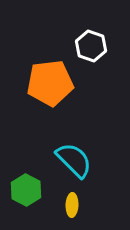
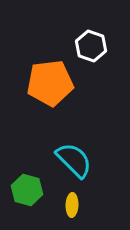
green hexagon: moved 1 px right; rotated 12 degrees counterclockwise
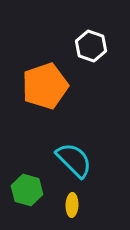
orange pentagon: moved 5 px left, 3 px down; rotated 12 degrees counterclockwise
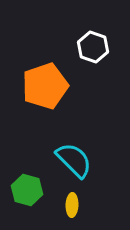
white hexagon: moved 2 px right, 1 px down
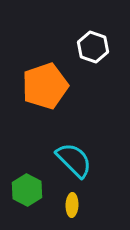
green hexagon: rotated 12 degrees clockwise
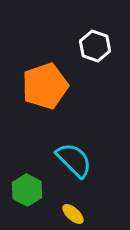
white hexagon: moved 2 px right, 1 px up
yellow ellipse: moved 1 px right, 9 px down; rotated 50 degrees counterclockwise
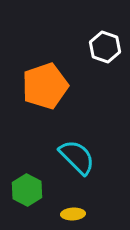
white hexagon: moved 10 px right, 1 px down
cyan semicircle: moved 3 px right, 3 px up
yellow ellipse: rotated 45 degrees counterclockwise
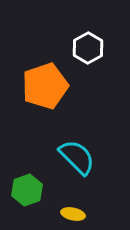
white hexagon: moved 17 px left, 1 px down; rotated 12 degrees clockwise
green hexagon: rotated 12 degrees clockwise
yellow ellipse: rotated 15 degrees clockwise
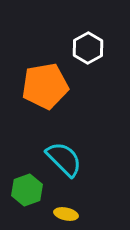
orange pentagon: rotated 9 degrees clockwise
cyan semicircle: moved 13 px left, 2 px down
yellow ellipse: moved 7 px left
